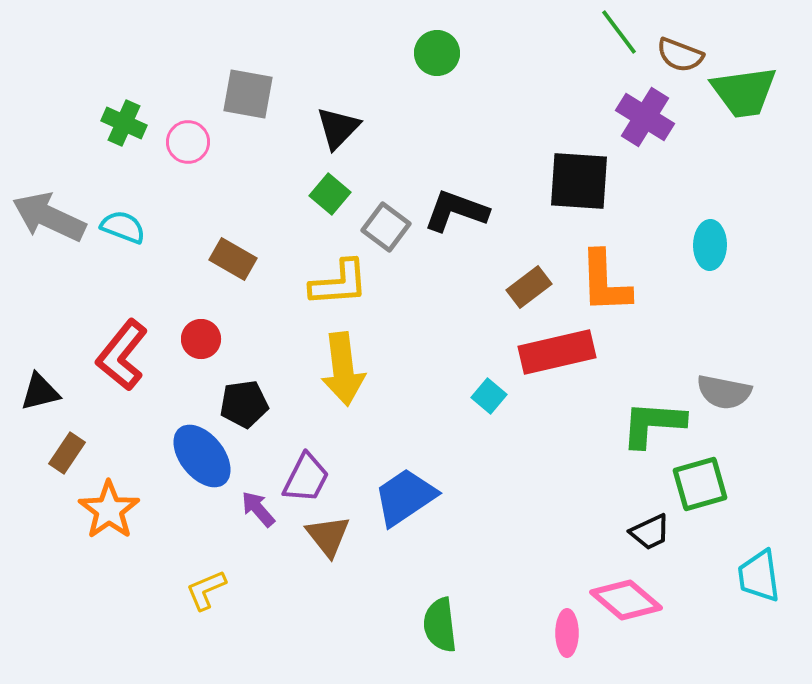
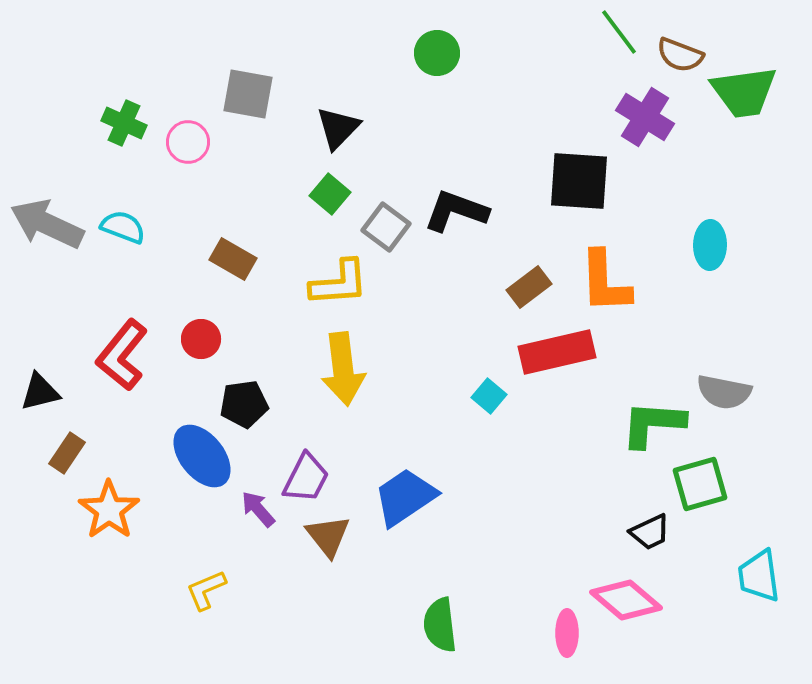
gray arrow at (49, 217): moved 2 px left, 7 px down
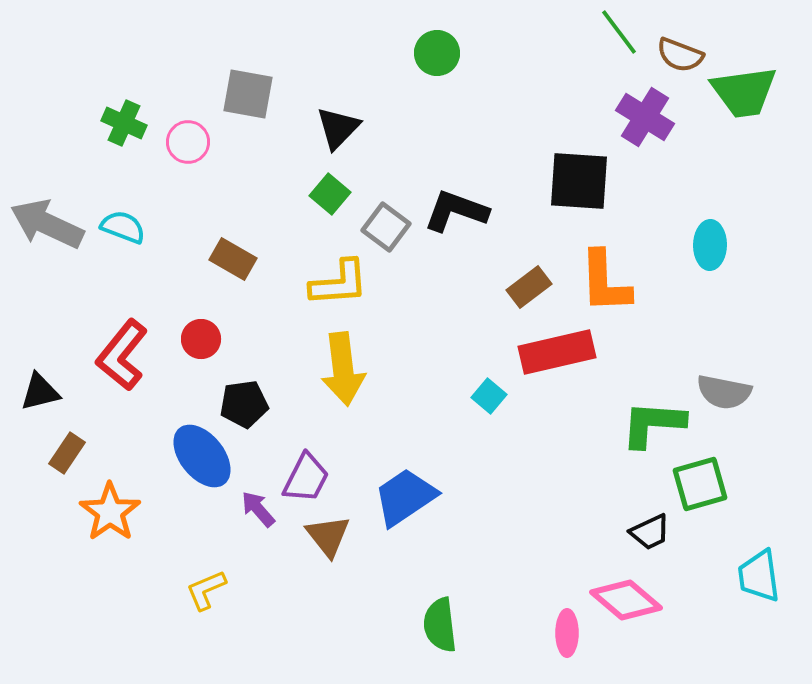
orange star at (109, 510): moved 1 px right, 2 px down
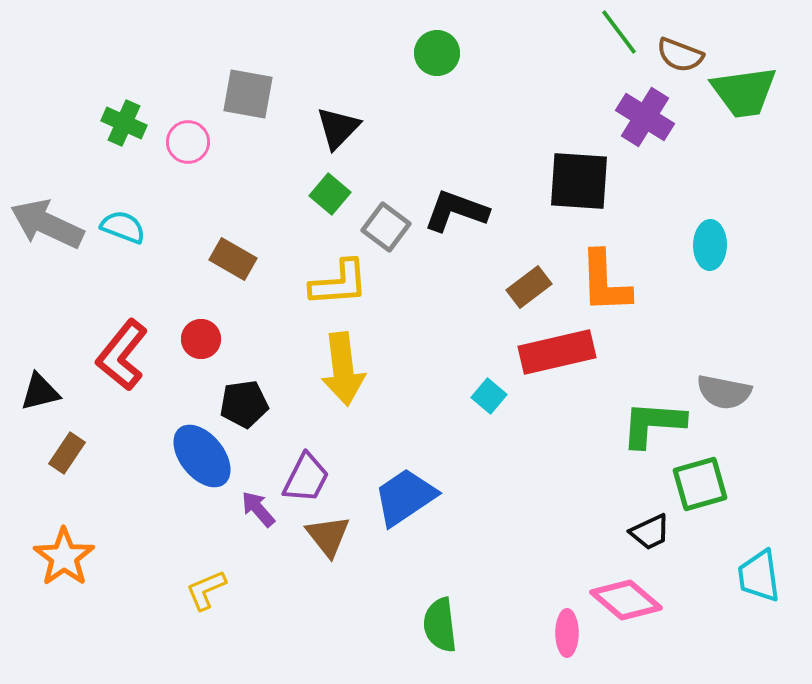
orange star at (110, 512): moved 46 px left, 45 px down
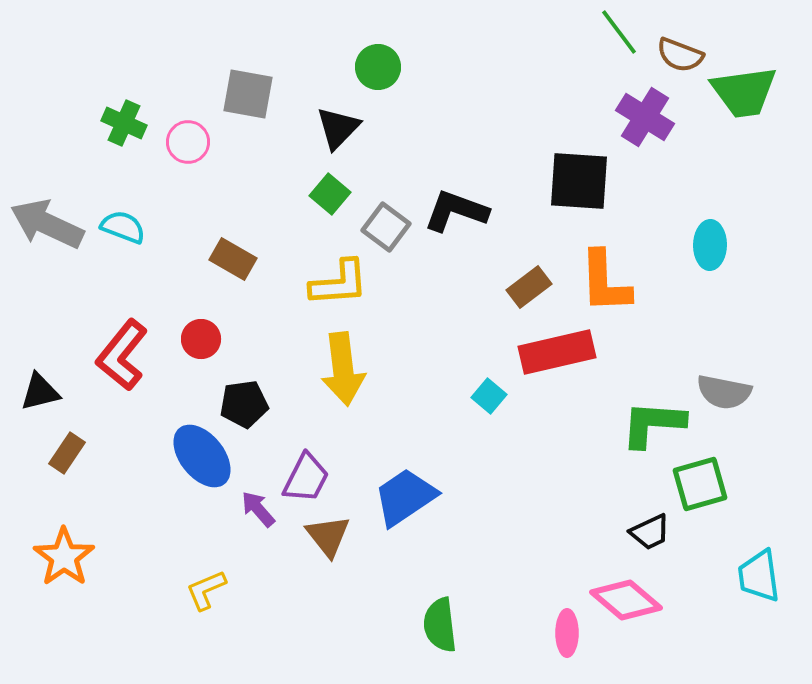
green circle at (437, 53): moved 59 px left, 14 px down
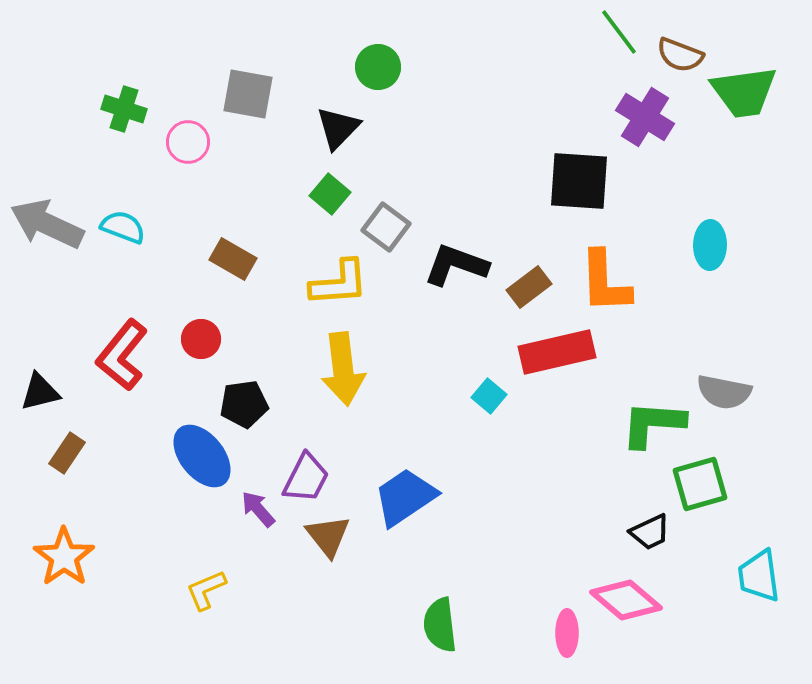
green cross at (124, 123): moved 14 px up; rotated 6 degrees counterclockwise
black L-shape at (456, 211): moved 54 px down
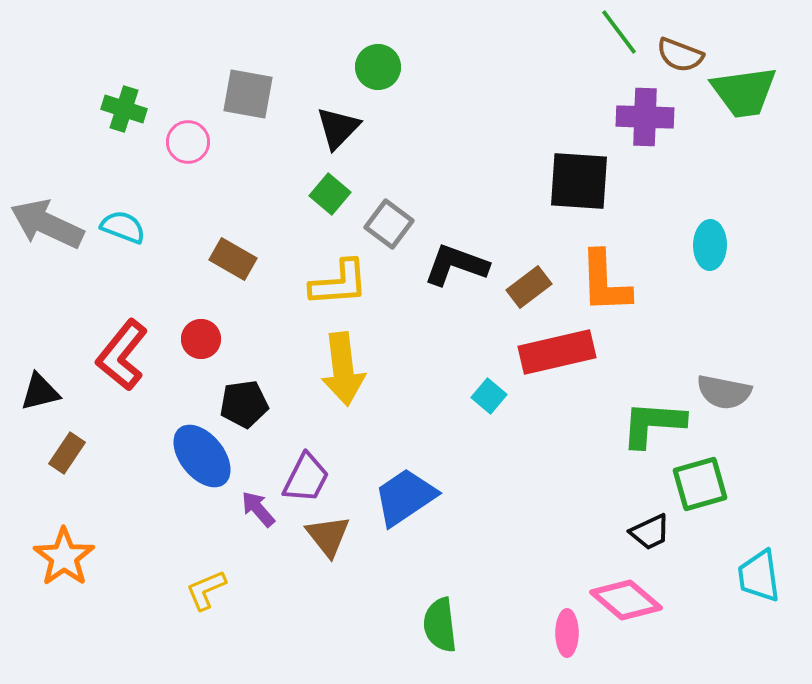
purple cross at (645, 117): rotated 30 degrees counterclockwise
gray square at (386, 227): moved 3 px right, 3 px up
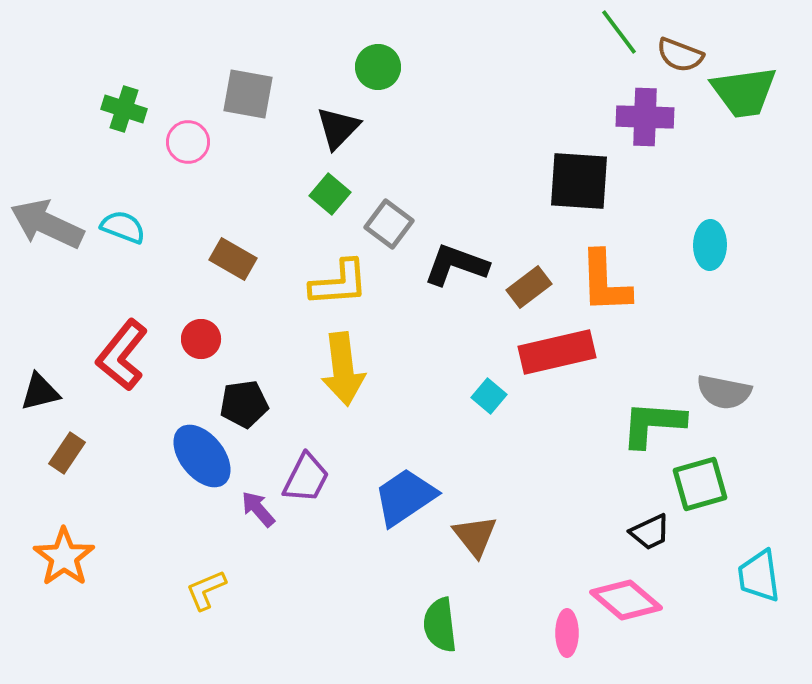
brown triangle at (328, 536): moved 147 px right
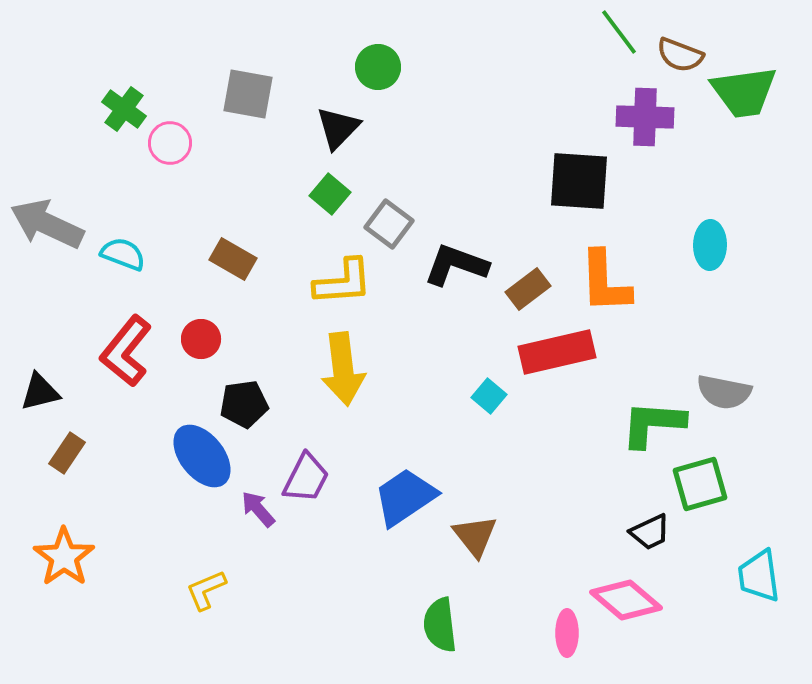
green cross at (124, 109): rotated 18 degrees clockwise
pink circle at (188, 142): moved 18 px left, 1 px down
cyan semicircle at (123, 227): moved 27 px down
yellow L-shape at (339, 283): moved 4 px right, 1 px up
brown rectangle at (529, 287): moved 1 px left, 2 px down
red L-shape at (122, 355): moved 4 px right, 4 px up
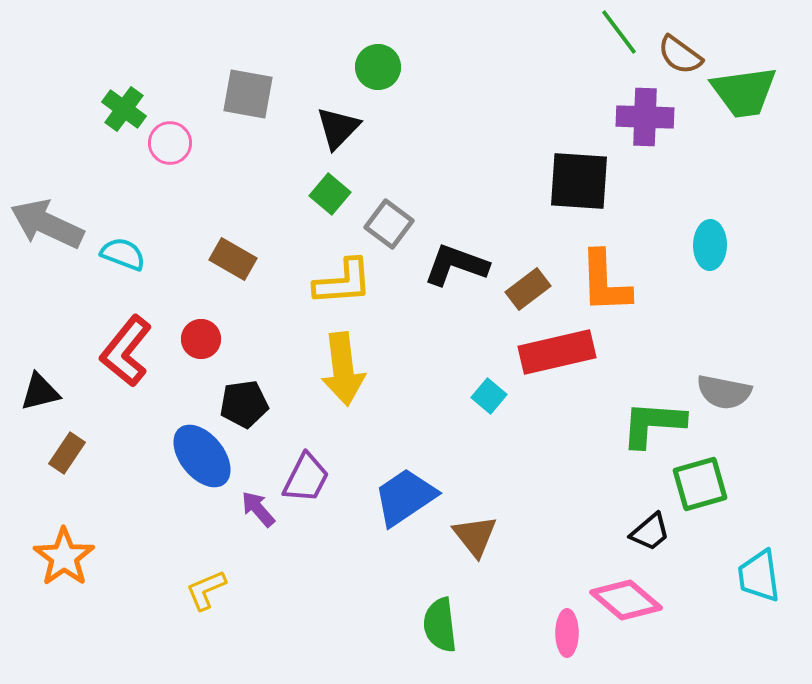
brown semicircle at (680, 55): rotated 15 degrees clockwise
black trapezoid at (650, 532): rotated 15 degrees counterclockwise
